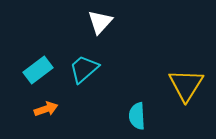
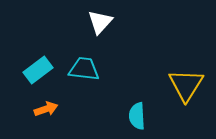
cyan trapezoid: rotated 48 degrees clockwise
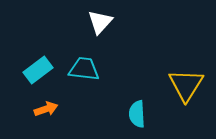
cyan semicircle: moved 2 px up
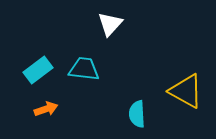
white triangle: moved 10 px right, 2 px down
yellow triangle: moved 6 px down; rotated 33 degrees counterclockwise
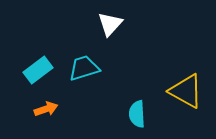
cyan trapezoid: moved 1 px up; rotated 24 degrees counterclockwise
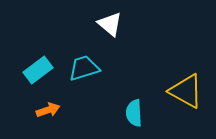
white triangle: rotated 32 degrees counterclockwise
orange arrow: moved 2 px right, 1 px down
cyan semicircle: moved 3 px left, 1 px up
